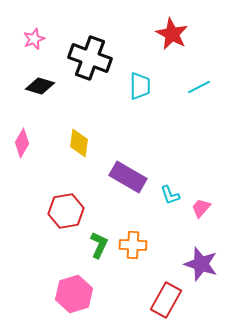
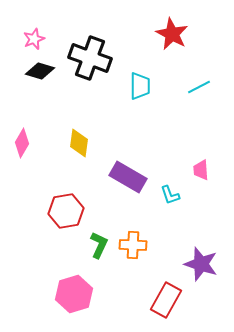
black diamond: moved 15 px up
pink trapezoid: moved 38 px up; rotated 45 degrees counterclockwise
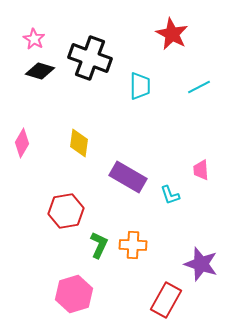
pink star: rotated 20 degrees counterclockwise
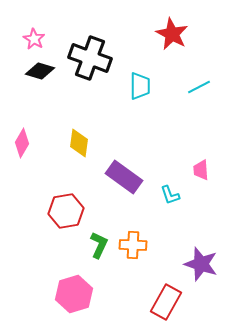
purple rectangle: moved 4 px left; rotated 6 degrees clockwise
red rectangle: moved 2 px down
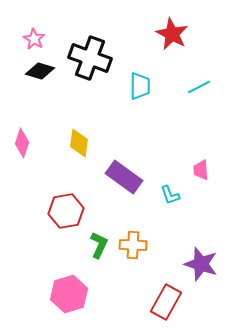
pink diamond: rotated 12 degrees counterclockwise
pink hexagon: moved 5 px left
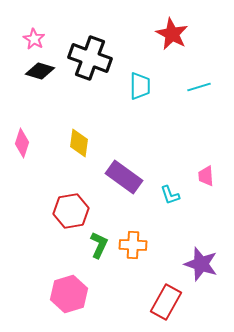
cyan line: rotated 10 degrees clockwise
pink trapezoid: moved 5 px right, 6 px down
red hexagon: moved 5 px right
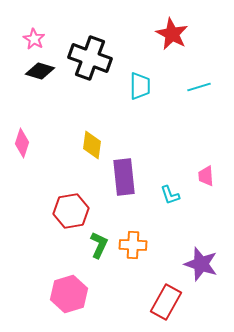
yellow diamond: moved 13 px right, 2 px down
purple rectangle: rotated 48 degrees clockwise
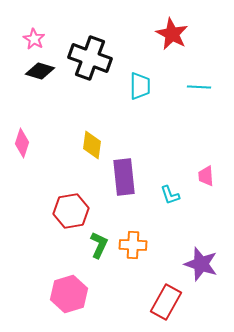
cyan line: rotated 20 degrees clockwise
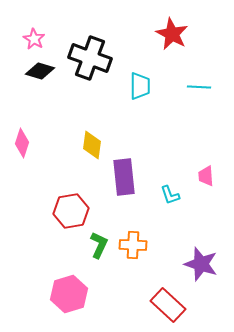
red rectangle: moved 2 px right, 3 px down; rotated 76 degrees counterclockwise
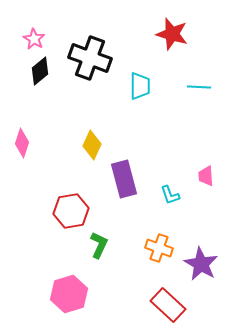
red star: rotated 12 degrees counterclockwise
black diamond: rotated 56 degrees counterclockwise
yellow diamond: rotated 16 degrees clockwise
purple rectangle: moved 2 px down; rotated 9 degrees counterclockwise
orange cross: moved 26 px right, 3 px down; rotated 16 degrees clockwise
purple star: rotated 12 degrees clockwise
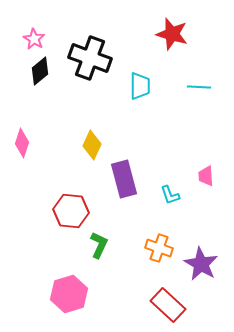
red hexagon: rotated 16 degrees clockwise
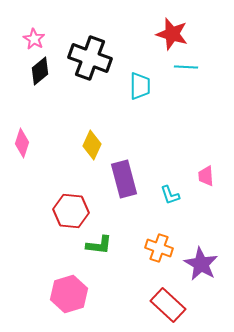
cyan line: moved 13 px left, 20 px up
green L-shape: rotated 72 degrees clockwise
